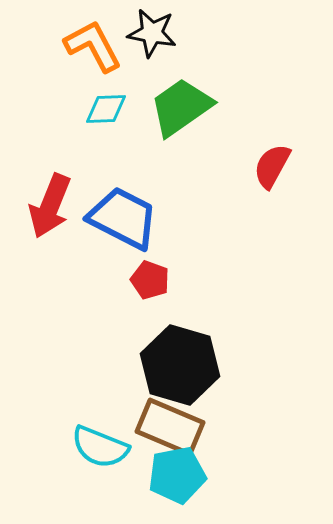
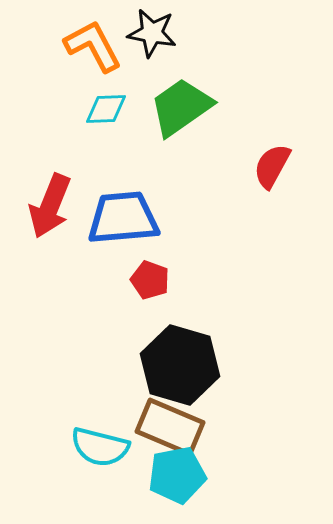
blue trapezoid: rotated 32 degrees counterclockwise
cyan semicircle: rotated 8 degrees counterclockwise
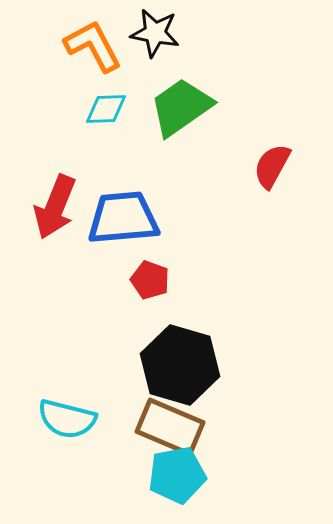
black star: moved 3 px right
red arrow: moved 5 px right, 1 px down
cyan semicircle: moved 33 px left, 28 px up
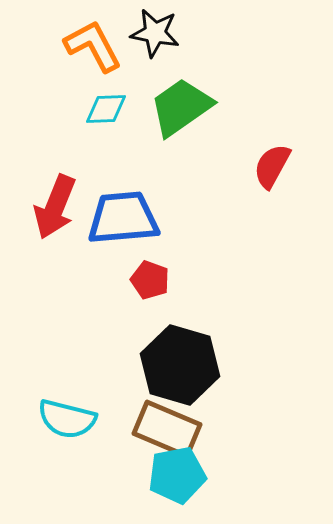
brown rectangle: moved 3 px left, 2 px down
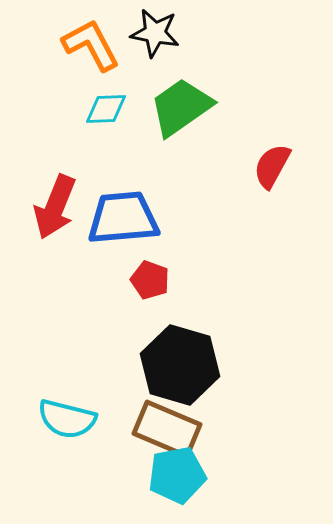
orange L-shape: moved 2 px left, 1 px up
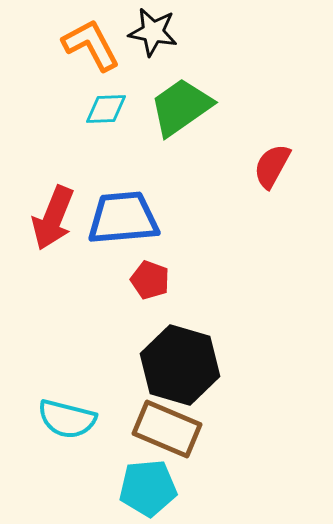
black star: moved 2 px left, 1 px up
red arrow: moved 2 px left, 11 px down
cyan pentagon: moved 29 px left, 13 px down; rotated 6 degrees clockwise
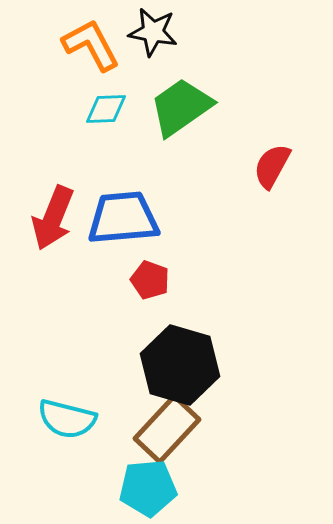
brown rectangle: rotated 70 degrees counterclockwise
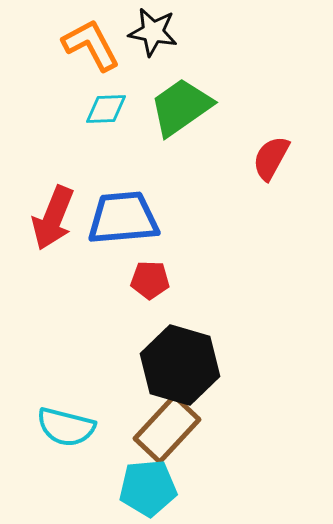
red semicircle: moved 1 px left, 8 px up
red pentagon: rotated 18 degrees counterclockwise
cyan semicircle: moved 1 px left, 8 px down
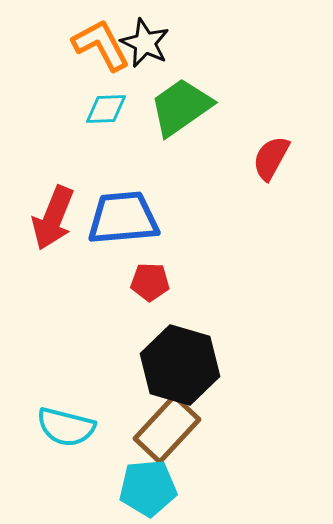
black star: moved 8 px left, 11 px down; rotated 15 degrees clockwise
orange L-shape: moved 10 px right
red pentagon: moved 2 px down
